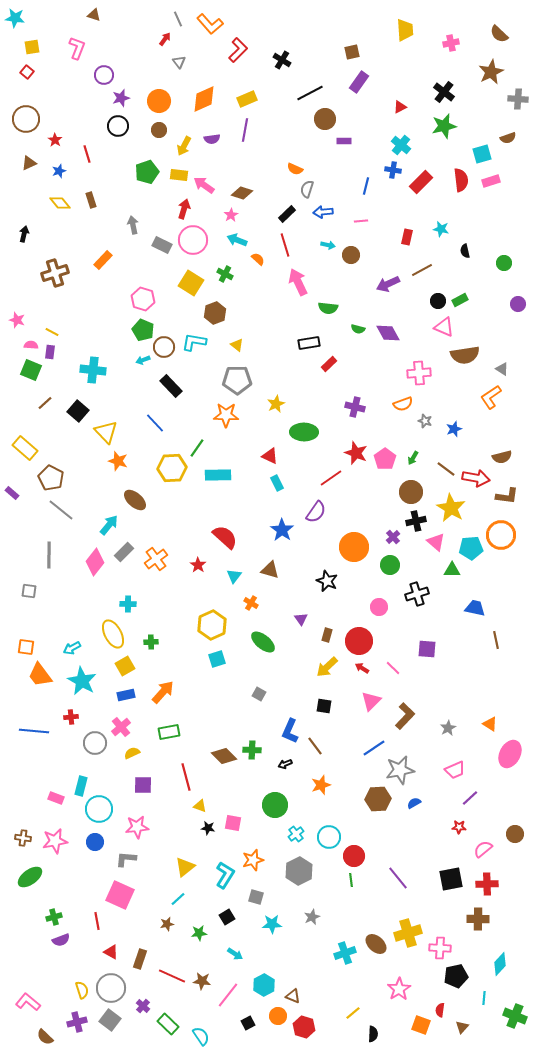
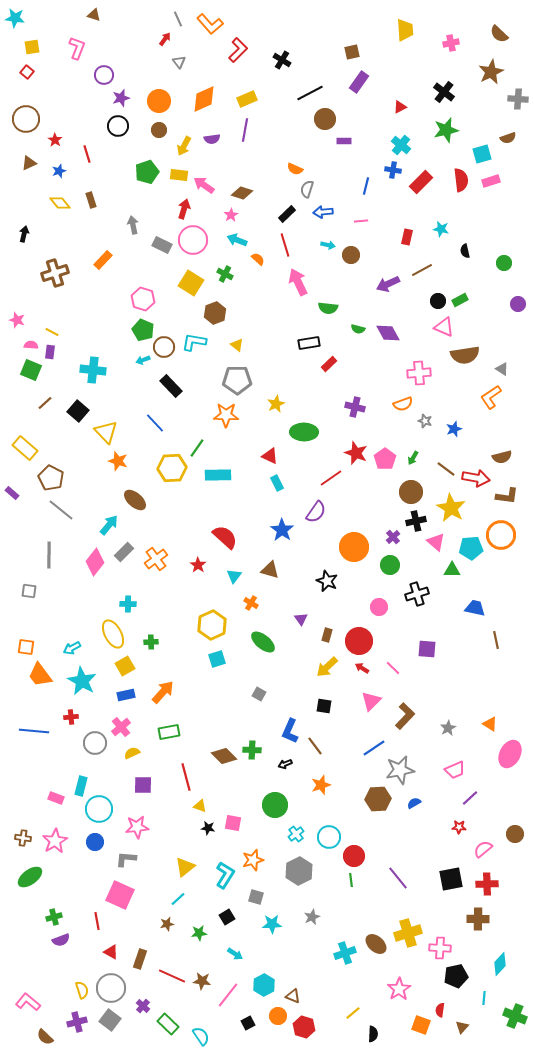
green star at (444, 126): moved 2 px right, 4 px down
pink star at (55, 841): rotated 20 degrees counterclockwise
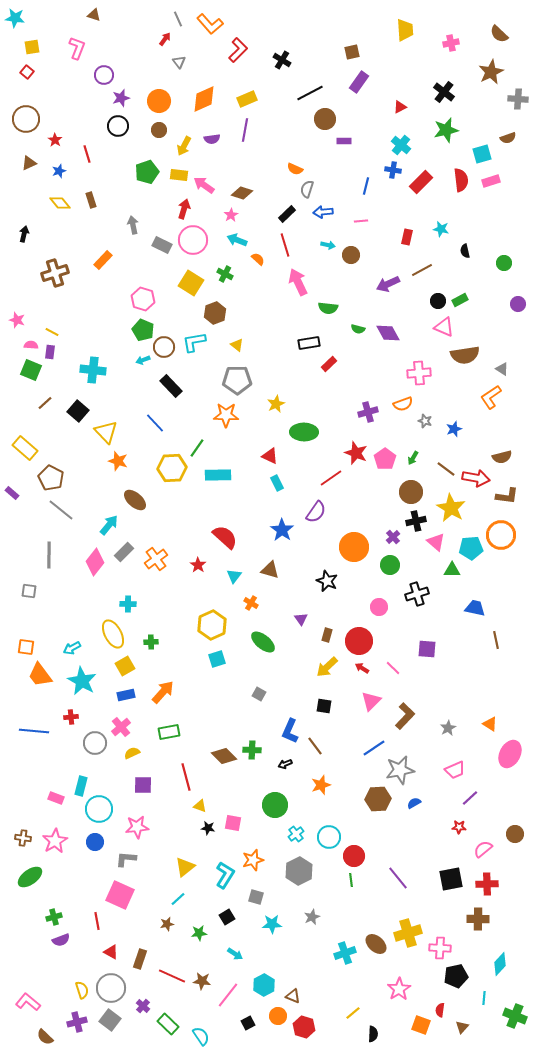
cyan L-shape at (194, 342): rotated 20 degrees counterclockwise
purple cross at (355, 407): moved 13 px right, 5 px down; rotated 30 degrees counterclockwise
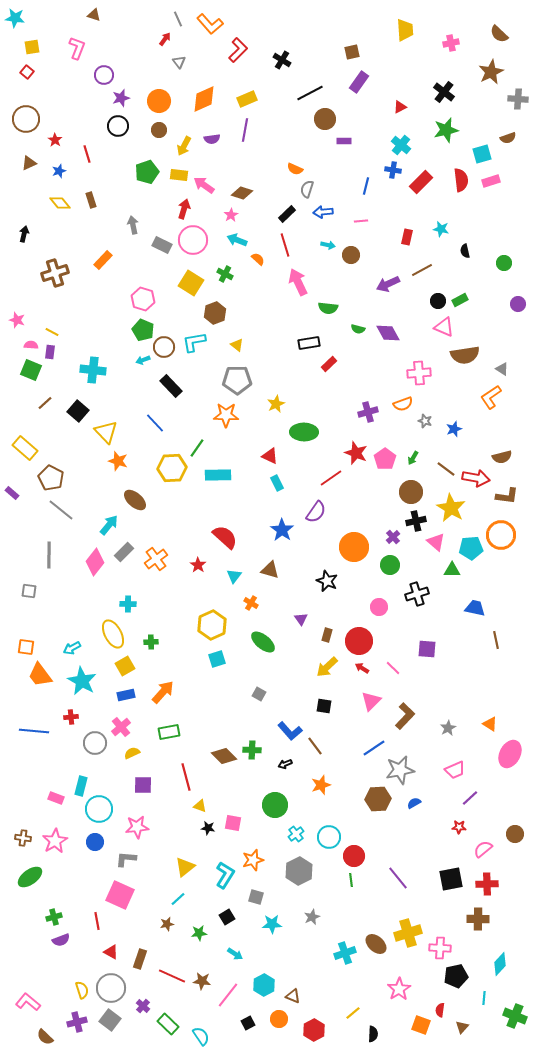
blue L-shape at (290, 731): rotated 65 degrees counterclockwise
orange circle at (278, 1016): moved 1 px right, 3 px down
red hexagon at (304, 1027): moved 10 px right, 3 px down; rotated 15 degrees clockwise
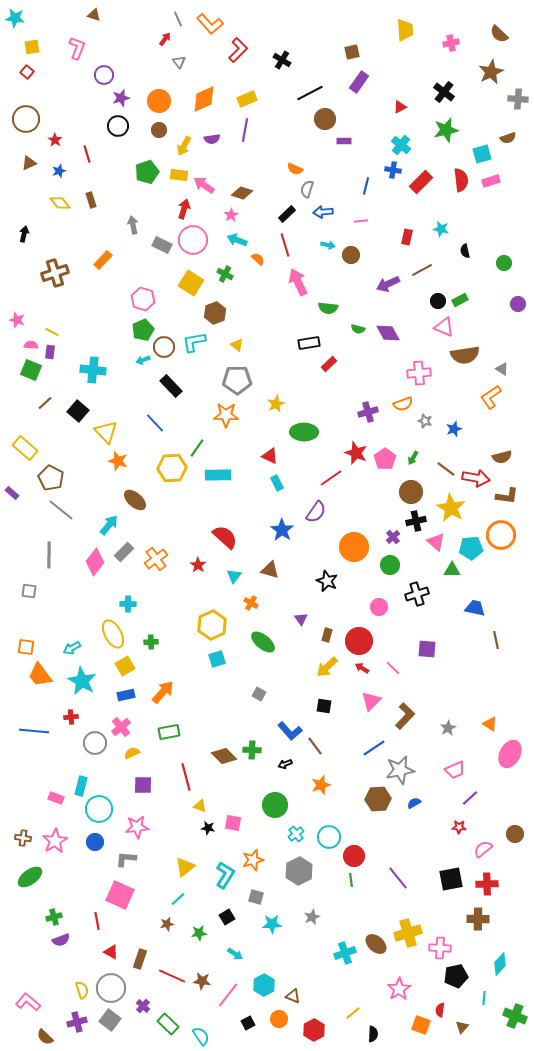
green pentagon at (143, 330): rotated 25 degrees clockwise
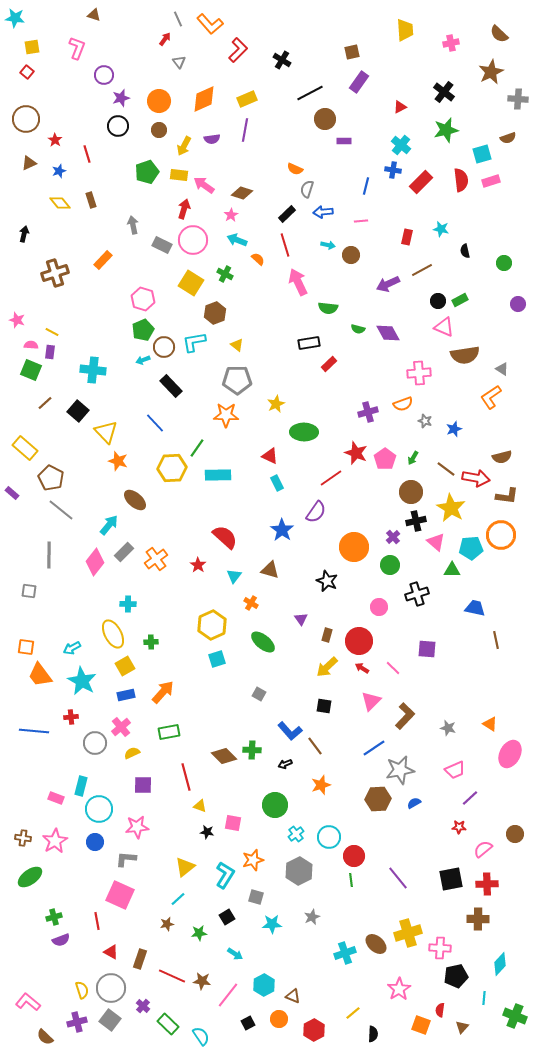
gray star at (448, 728): rotated 28 degrees counterclockwise
black star at (208, 828): moved 1 px left, 4 px down
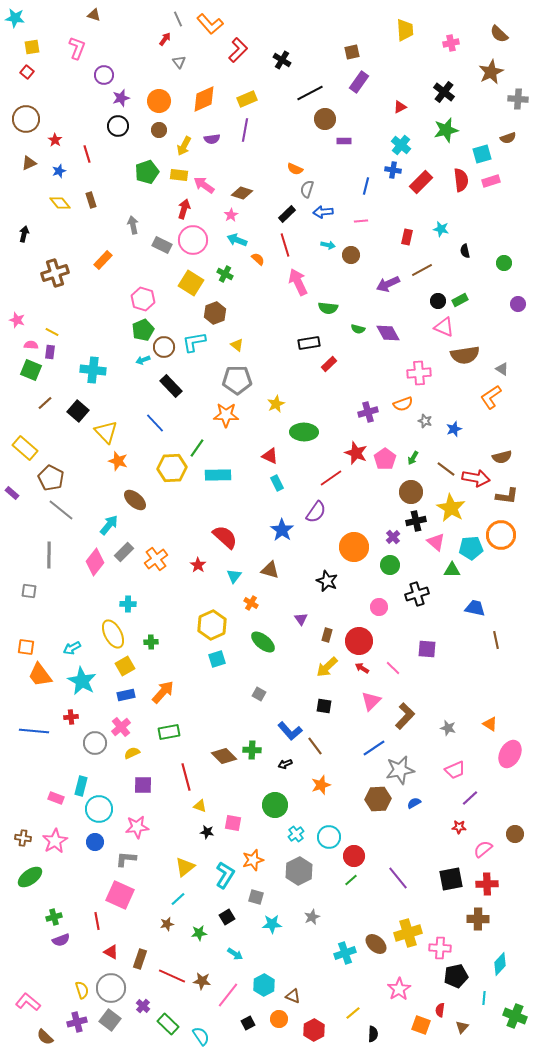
green line at (351, 880): rotated 56 degrees clockwise
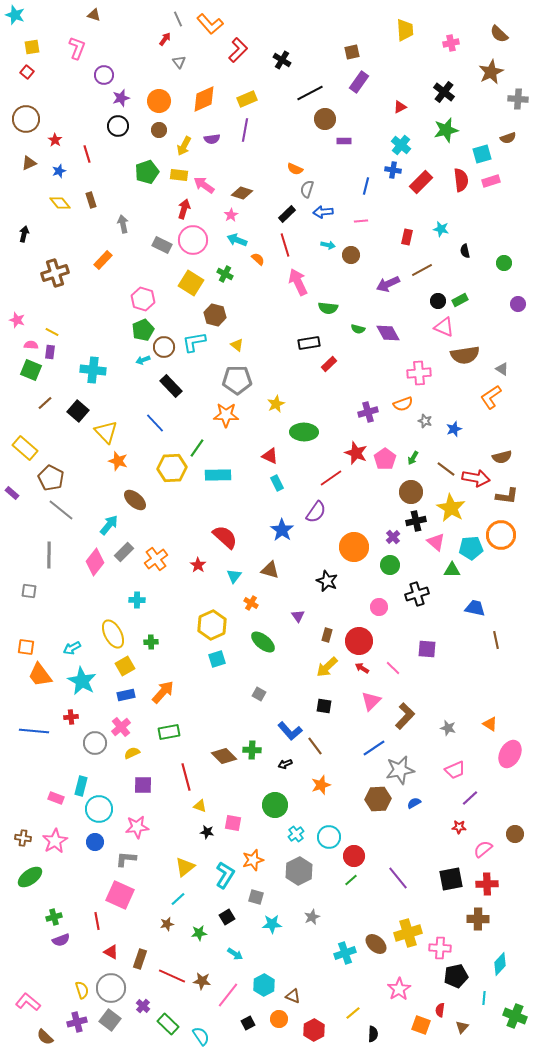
cyan star at (15, 18): moved 3 px up; rotated 12 degrees clockwise
gray arrow at (133, 225): moved 10 px left, 1 px up
brown hexagon at (215, 313): moved 2 px down; rotated 25 degrees counterclockwise
cyan cross at (128, 604): moved 9 px right, 4 px up
purple triangle at (301, 619): moved 3 px left, 3 px up
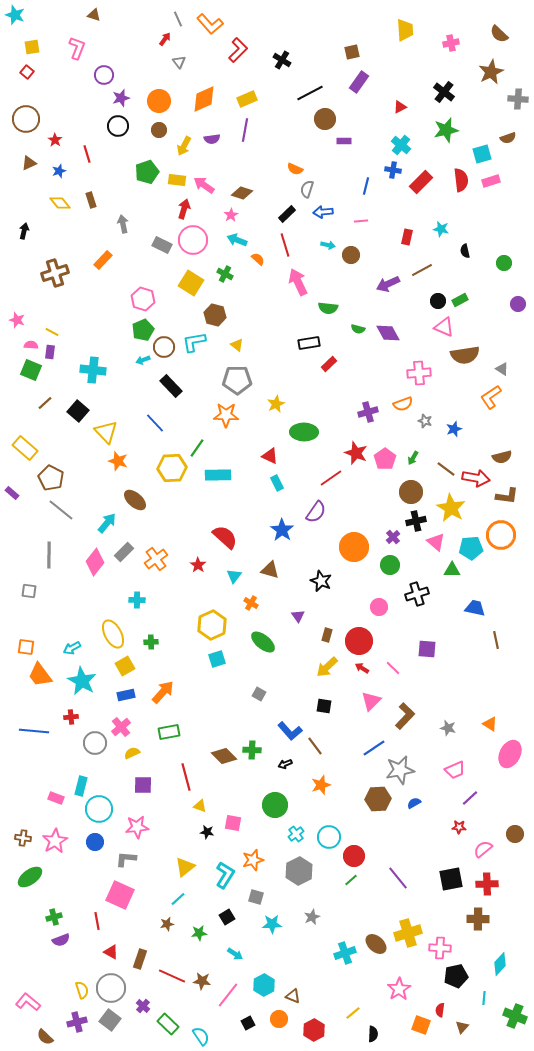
yellow rectangle at (179, 175): moved 2 px left, 5 px down
black arrow at (24, 234): moved 3 px up
cyan arrow at (109, 525): moved 2 px left, 2 px up
black star at (327, 581): moved 6 px left
